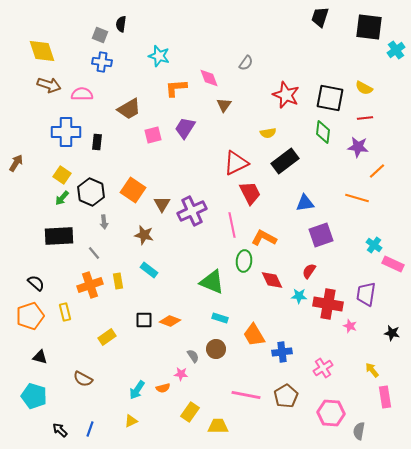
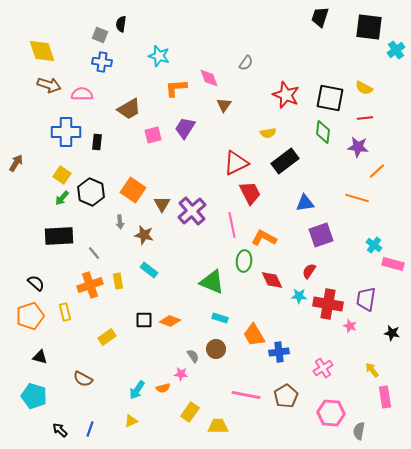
purple cross at (192, 211): rotated 16 degrees counterclockwise
gray arrow at (104, 222): moved 16 px right
pink rectangle at (393, 264): rotated 10 degrees counterclockwise
purple trapezoid at (366, 294): moved 5 px down
blue cross at (282, 352): moved 3 px left
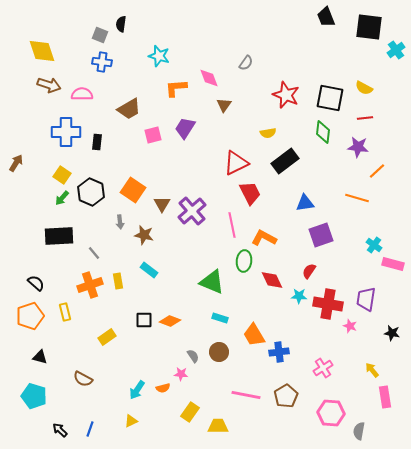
black trapezoid at (320, 17): moved 6 px right; rotated 40 degrees counterclockwise
brown circle at (216, 349): moved 3 px right, 3 px down
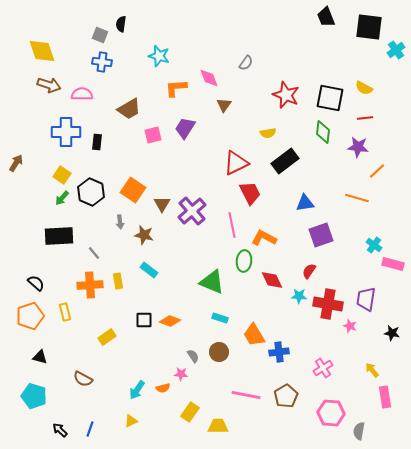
orange cross at (90, 285): rotated 15 degrees clockwise
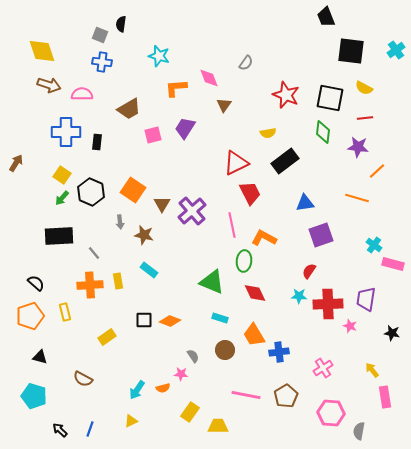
black square at (369, 27): moved 18 px left, 24 px down
red diamond at (272, 280): moved 17 px left, 13 px down
red cross at (328, 304): rotated 12 degrees counterclockwise
brown circle at (219, 352): moved 6 px right, 2 px up
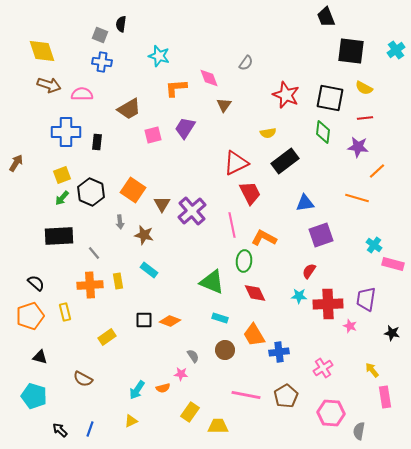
yellow square at (62, 175): rotated 36 degrees clockwise
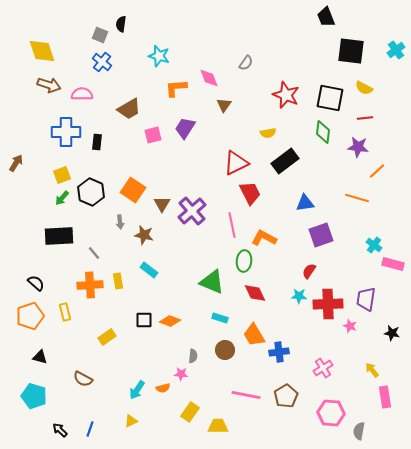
blue cross at (102, 62): rotated 30 degrees clockwise
gray semicircle at (193, 356): rotated 40 degrees clockwise
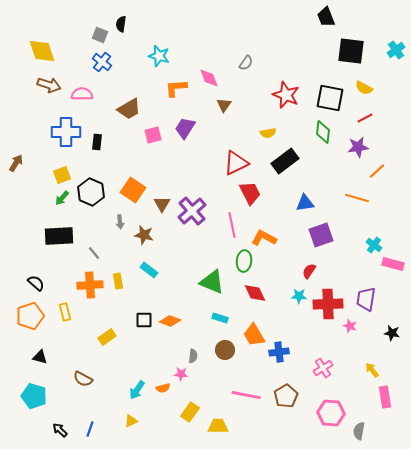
red line at (365, 118): rotated 21 degrees counterclockwise
purple star at (358, 147): rotated 15 degrees counterclockwise
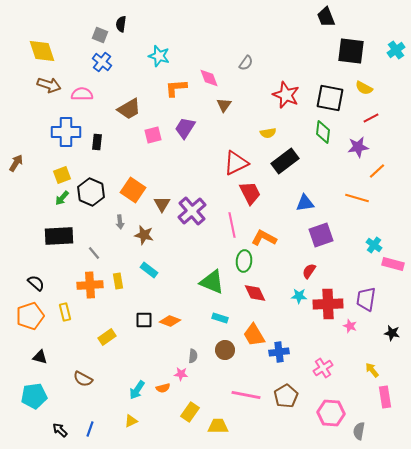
red line at (365, 118): moved 6 px right
cyan pentagon at (34, 396): rotated 25 degrees counterclockwise
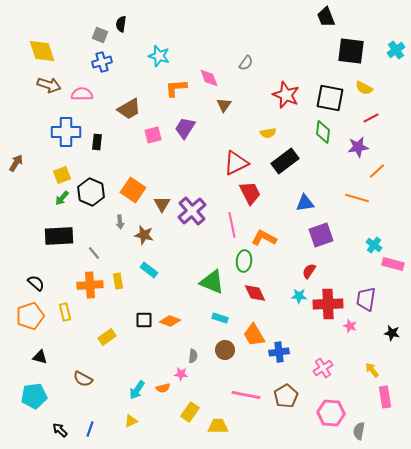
blue cross at (102, 62): rotated 36 degrees clockwise
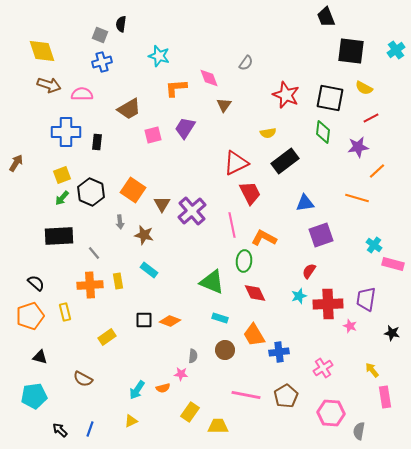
cyan star at (299, 296): rotated 21 degrees counterclockwise
